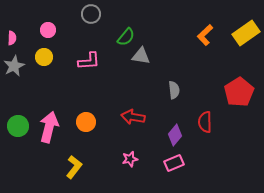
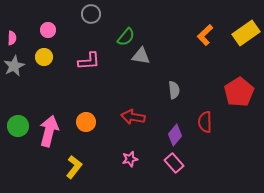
pink arrow: moved 4 px down
pink rectangle: rotated 72 degrees clockwise
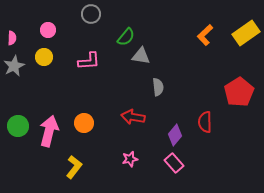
gray semicircle: moved 16 px left, 3 px up
orange circle: moved 2 px left, 1 px down
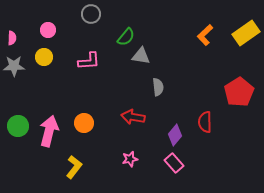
gray star: rotated 25 degrees clockwise
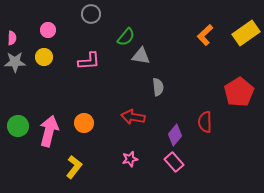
gray star: moved 1 px right, 4 px up
pink rectangle: moved 1 px up
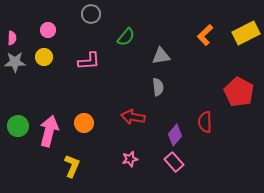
yellow rectangle: rotated 8 degrees clockwise
gray triangle: moved 20 px right; rotated 18 degrees counterclockwise
red pentagon: rotated 12 degrees counterclockwise
yellow L-shape: moved 2 px left, 1 px up; rotated 15 degrees counterclockwise
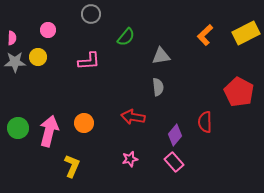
yellow circle: moved 6 px left
green circle: moved 2 px down
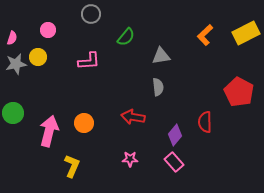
pink semicircle: rotated 16 degrees clockwise
gray star: moved 1 px right, 2 px down; rotated 10 degrees counterclockwise
green circle: moved 5 px left, 15 px up
pink star: rotated 14 degrees clockwise
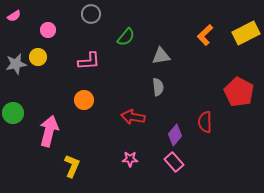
pink semicircle: moved 2 px right, 22 px up; rotated 40 degrees clockwise
orange circle: moved 23 px up
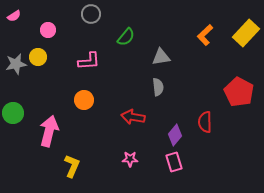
yellow rectangle: rotated 20 degrees counterclockwise
gray triangle: moved 1 px down
pink rectangle: rotated 24 degrees clockwise
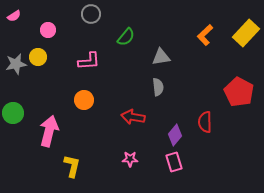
yellow L-shape: rotated 10 degrees counterclockwise
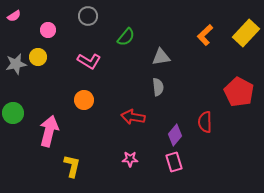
gray circle: moved 3 px left, 2 px down
pink L-shape: rotated 35 degrees clockwise
